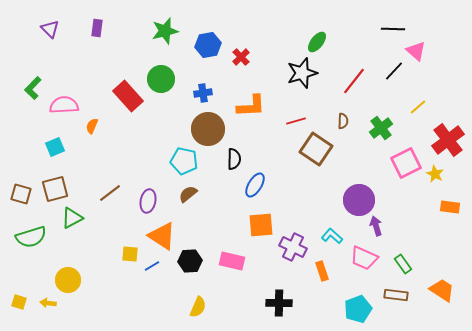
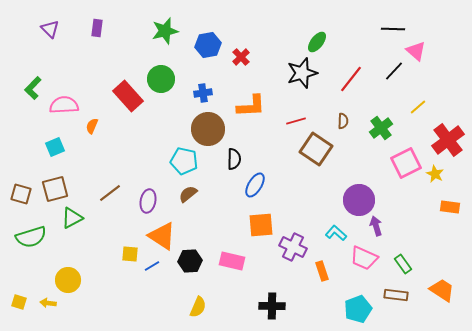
red line at (354, 81): moved 3 px left, 2 px up
cyan L-shape at (332, 236): moved 4 px right, 3 px up
black cross at (279, 303): moved 7 px left, 3 px down
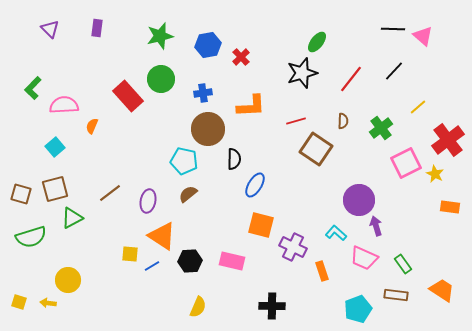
green star at (165, 31): moved 5 px left, 5 px down
pink triangle at (416, 51): moved 7 px right, 15 px up
cyan square at (55, 147): rotated 18 degrees counterclockwise
orange square at (261, 225): rotated 20 degrees clockwise
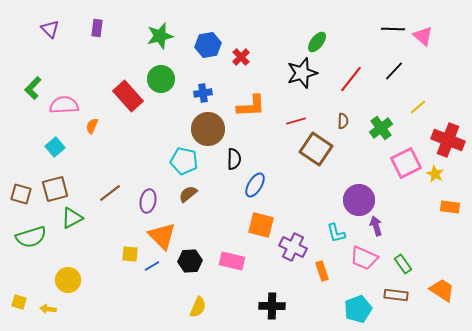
red cross at (448, 140): rotated 32 degrees counterclockwise
cyan L-shape at (336, 233): rotated 145 degrees counterclockwise
orange triangle at (162, 236): rotated 12 degrees clockwise
yellow arrow at (48, 303): moved 6 px down
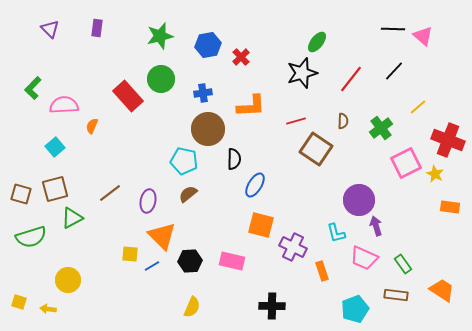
yellow semicircle at (198, 307): moved 6 px left
cyan pentagon at (358, 309): moved 3 px left
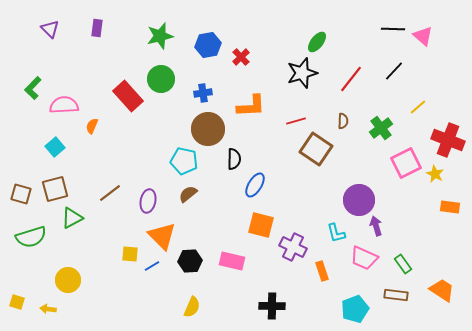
yellow square at (19, 302): moved 2 px left
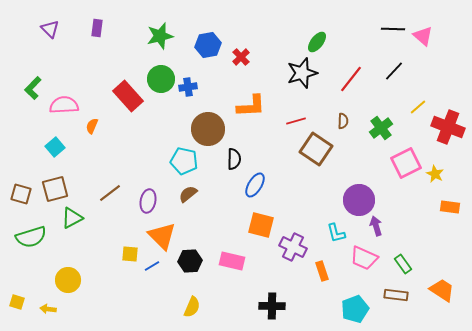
blue cross at (203, 93): moved 15 px left, 6 px up
red cross at (448, 140): moved 13 px up
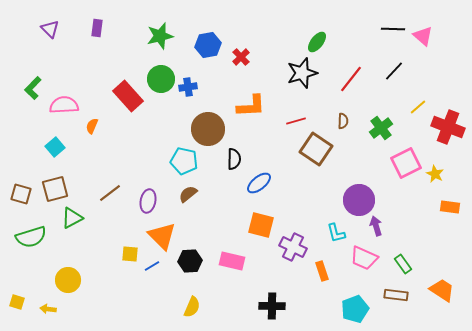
blue ellipse at (255, 185): moved 4 px right, 2 px up; rotated 20 degrees clockwise
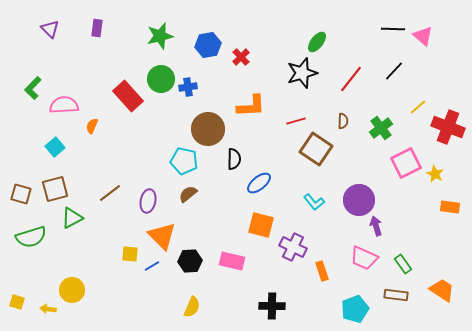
cyan L-shape at (336, 233): moved 22 px left, 31 px up; rotated 25 degrees counterclockwise
yellow circle at (68, 280): moved 4 px right, 10 px down
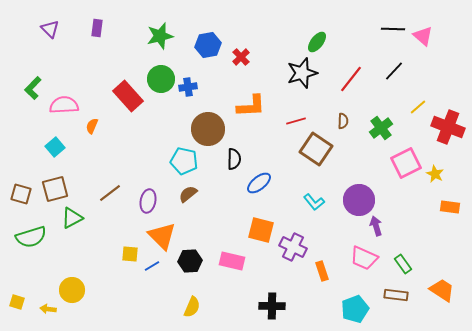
orange square at (261, 225): moved 5 px down
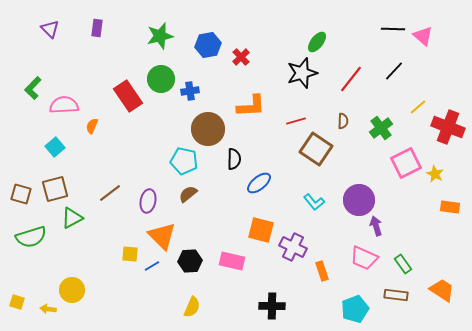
blue cross at (188, 87): moved 2 px right, 4 px down
red rectangle at (128, 96): rotated 8 degrees clockwise
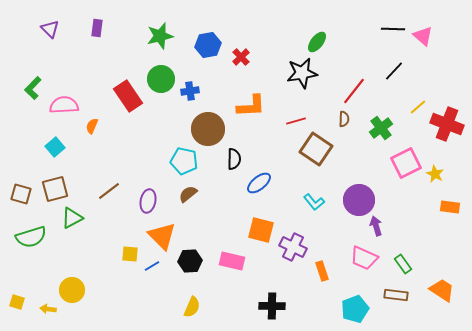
black star at (302, 73): rotated 8 degrees clockwise
red line at (351, 79): moved 3 px right, 12 px down
brown semicircle at (343, 121): moved 1 px right, 2 px up
red cross at (448, 127): moved 1 px left, 3 px up
brown line at (110, 193): moved 1 px left, 2 px up
